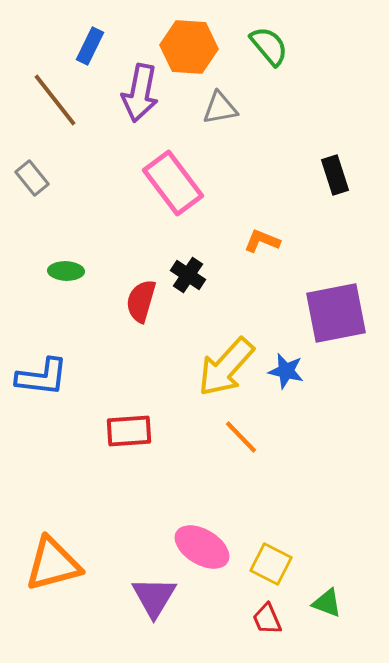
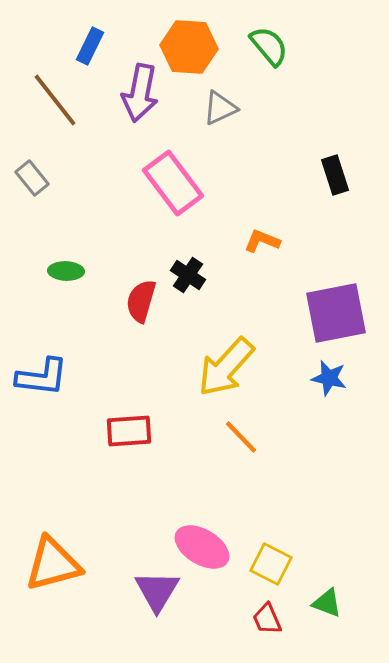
gray triangle: rotated 15 degrees counterclockwise
blue star: moved 43 px right, 7 px down
purple triangle: moved 3 px right, 6 px up
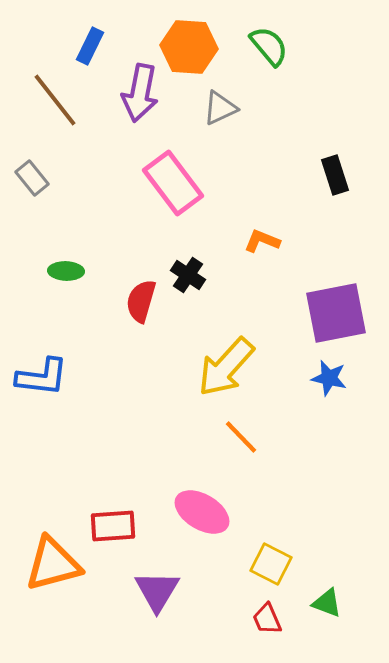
red rectangle: moved 16 px left, 95 px down
pink ellipse: moved 35 px up
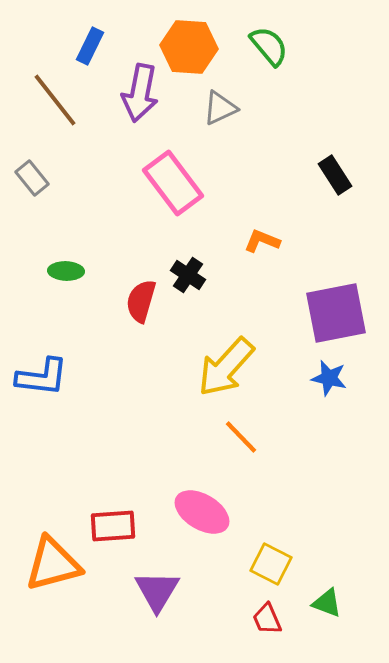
black rectangle: rotated 15 degrees counterclockwise
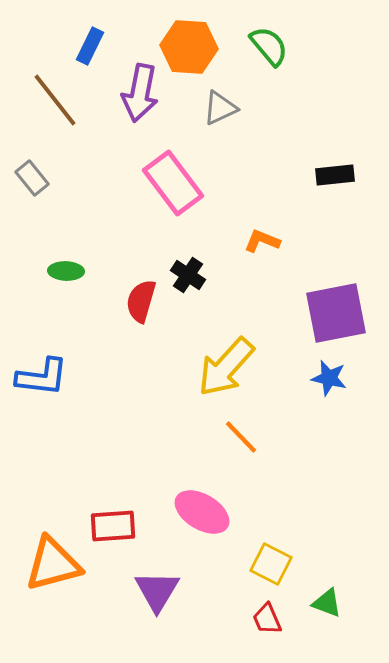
black rectangle: rotated 63 degrees counterclockwise
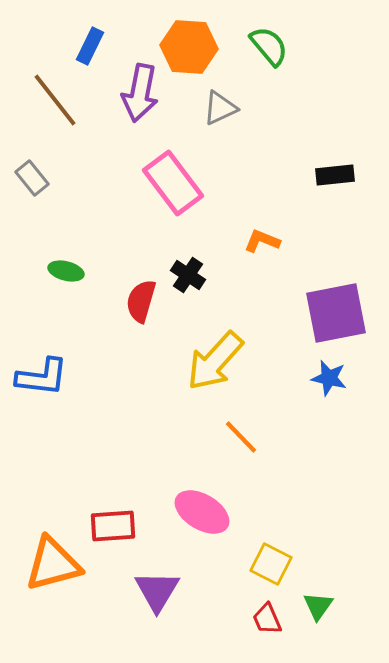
green ellipse: rotated 12 degrees clockwise
yellow arrow: moved 11 px left, 6 px up
green triangle: moved 9 px left, 3 px down; rotated 44 degrees clockwise
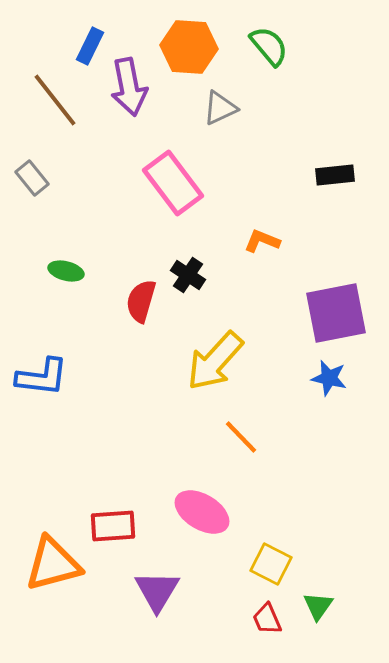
purple arrow: moved 11 px left, 6 px up; rotated 22 degrees counterclockwise
